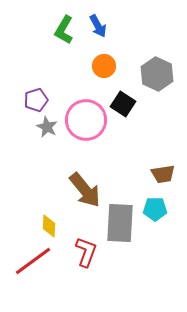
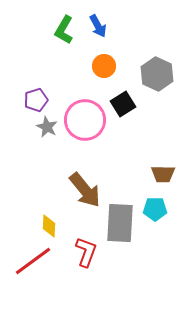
black square: rotated 25 degrees clockwise
pink circle: moved 1 px left
brown trapezoid: rotated 10 degrees clockwise
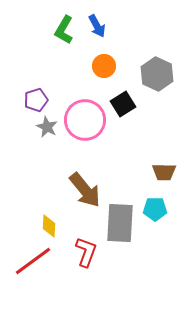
blue arrow: moved 1 px left
brown trapezoid: moved 1 px right, 2 px up
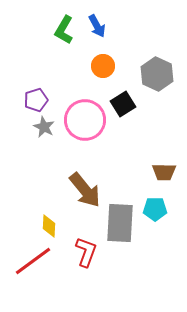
orange circle: moved 1 px left
gray star: moved 3 px left
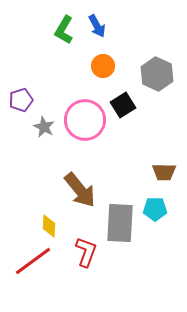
purple pentagon: moved 15 px left
black square: moved 1 px down
brown arrow: moved 5 px left
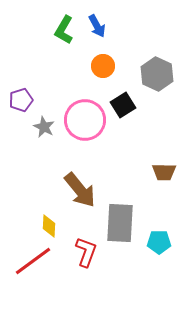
cyan pentagon: moved 4 px right, 33 px down
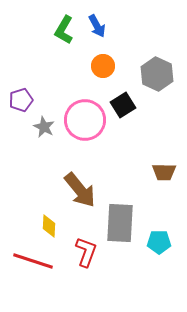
red line: rotated 54 degrees clockwise
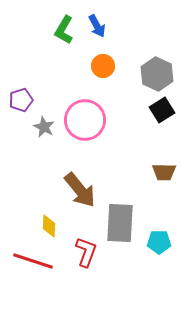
black square: moved 39 px right, 5 px down
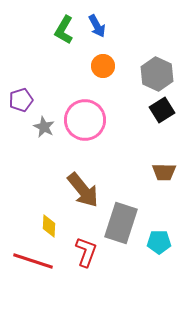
brown arrow: moved 3 px right
gray rectangle: moved 1 px right; rotated 15 degrees clockwise
